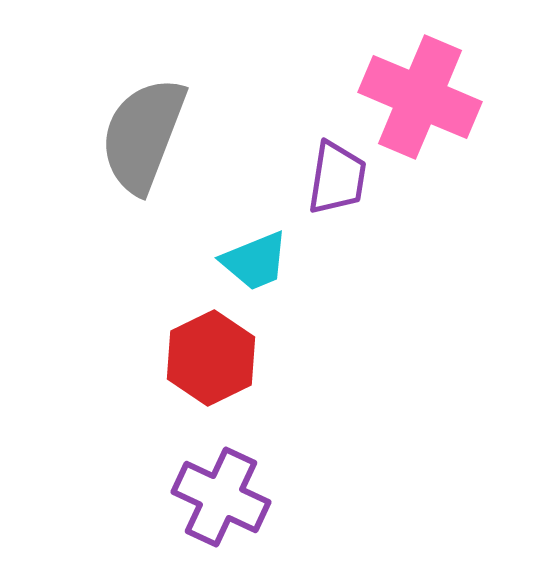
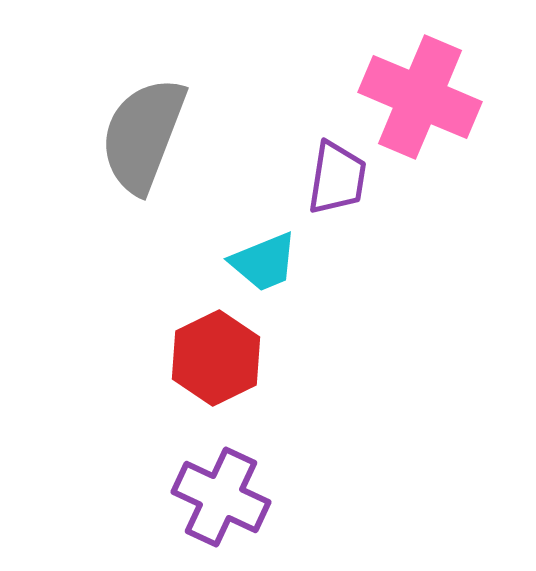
cyan trapezoid: moved 9 px right, 1 px down
red hexagon: moved 5 px right
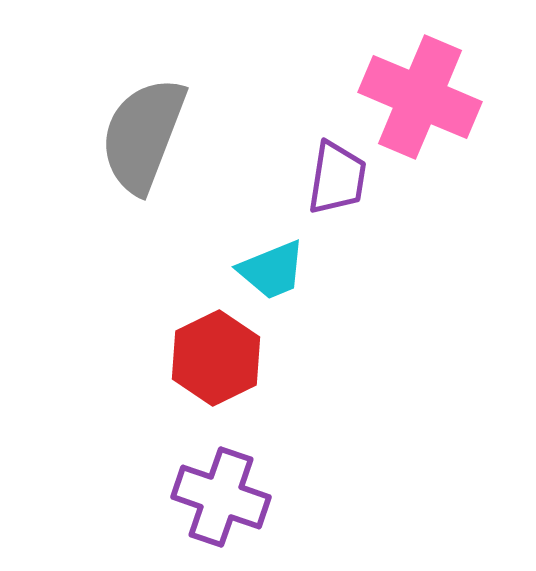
cyan trapezoid: moved 8 px right, 8 px down
purple cross: rotated 6 degrees counterclockwise
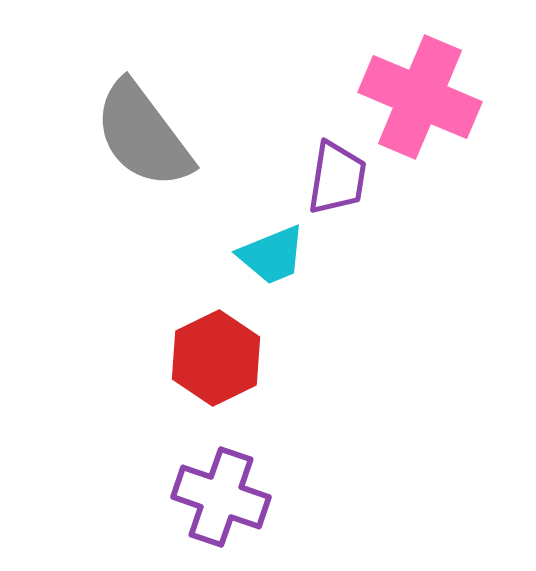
gray semicircle: rotated 58 degrees counterclockwise
cyan trapezoid: moved 15 px up
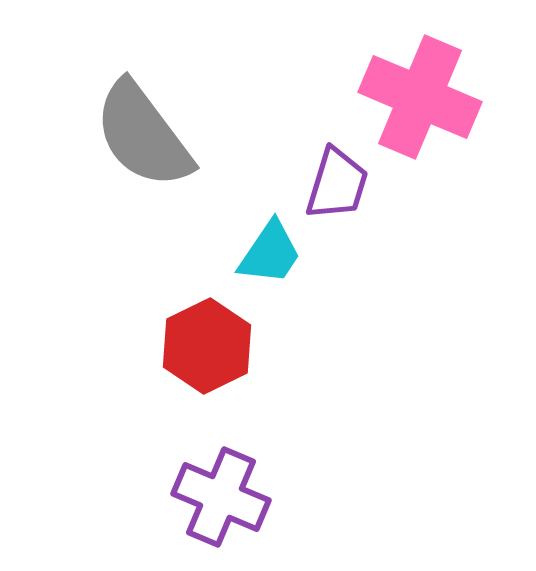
purple trapezoid: moved 6 px down; rotated 8 degrees clockwise
cyan trapezoid: moved 2 px left, 2 px up; rotated 34 degrees counterclockwise
red hexagon: moved 9 px left, 12 px up
purple cross: rotated 4 degrees clockwise
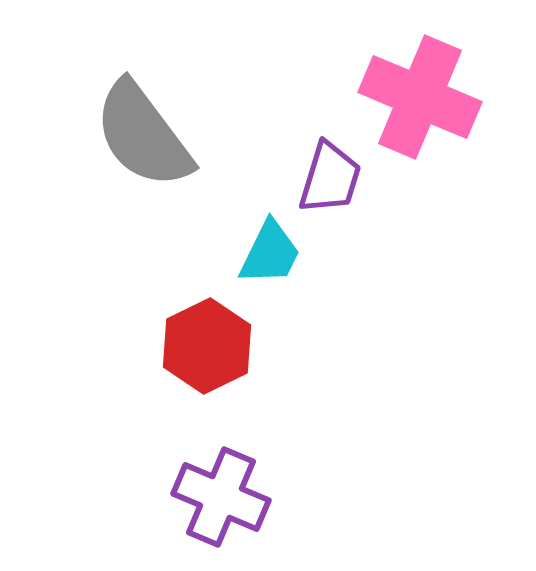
purple trapezoid: moved 7 px left, 6 px up
cyan trapezoid: rotated 8 degrees counterclockwise
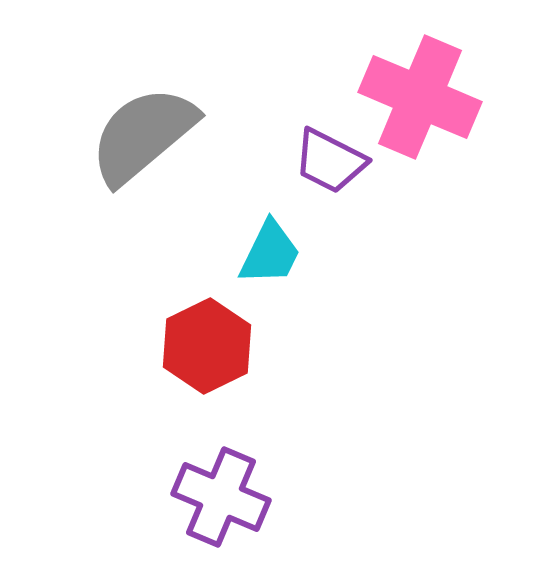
gray semicircle: rotated 87 degrees clockwise
purple trapezoid: moved 17 px up; rotated 100 degrees clockwise
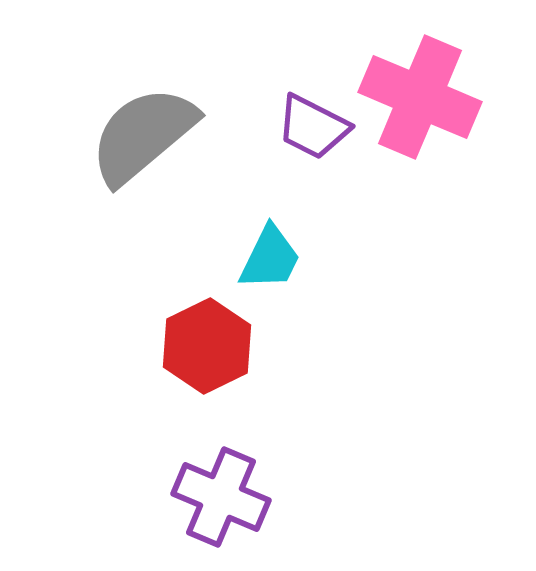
purple trapezoid: moved 17 px left, 34 px up
cyan trapezoid: moved 5 px down
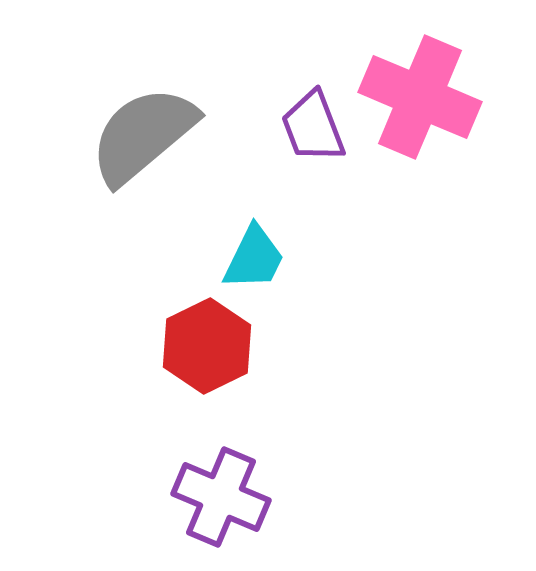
purple trapezoid: rotated 42 degrees clockwise
cyan trapezoid: moved 16 px left
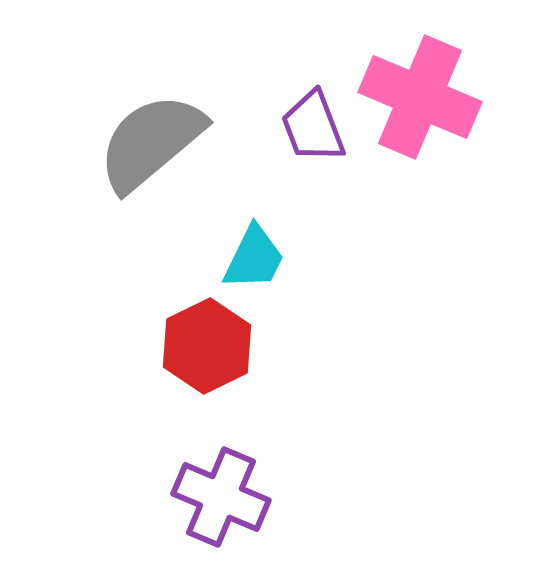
gray semicircle: moved 8 px right, 7 px down
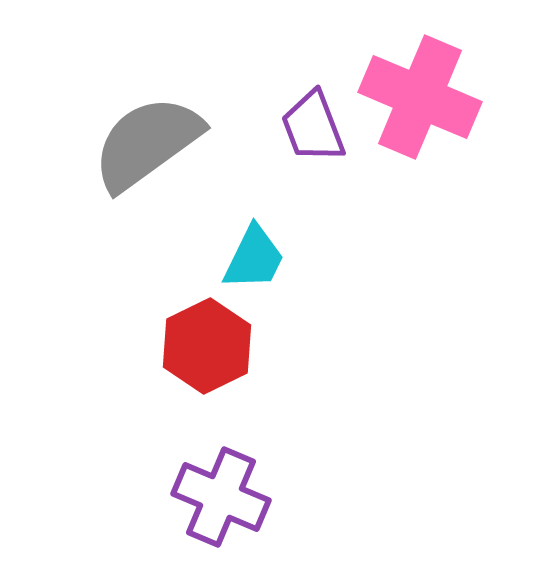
gray semicircle: moved 4 px left, 1 px down; rotated 4 degrees clockwise
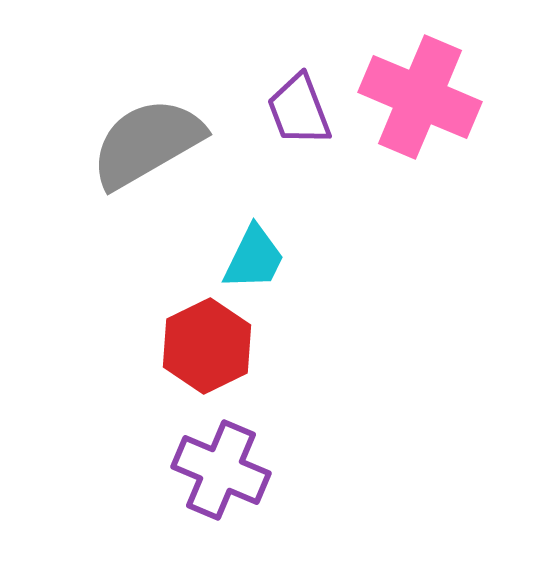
purple trapezoid: moved 14 px left, 17 px up
gray semicircle: rotated 6 degrees clockwise
purple cross: moved 27 px up
